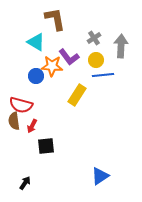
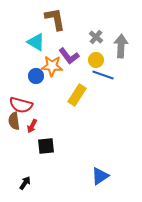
gray cross: moved 2 px right, 1 px up; rotated 16 degrees counterclockwise
purple L-shape: moved 1 px up
blue line: rotated 25 degrees clockwise
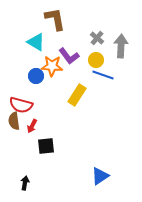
gray cross: moved 1 px right, 1 px down
black arrow: rotated 24 degrees counterclockwise
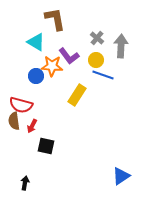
black square: rotated 18 degrees clockwise
blue triangle: moved 21 px right
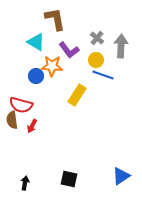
purple L-shape: moved 6 px up
brown semicircle: moved 2 px left, 1 px up
black square: moved 23 px right, 33 px down
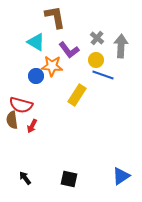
brown L-shape: moved 2 px up
black arrow: moved 5 px up; rotated 48 degrees counterclockwise
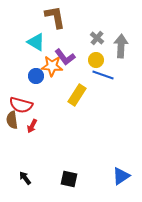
purple L-shape: moved 4 px left, 7 px down
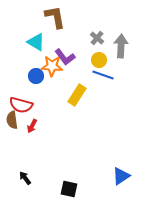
yellow circle: moved 3 px right
black square: moved 10 px down
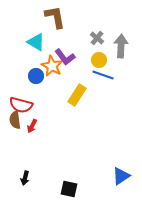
orange star: rotated 25 degrees clockwise
brown semicircle: moved 3 px right
black arrow: rotated 128 degrees counterclockwise
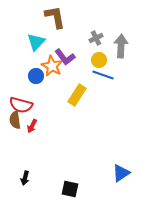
gray cross: moved 1 px left; rotated 24 degrees clockwise
cyan triangle: rotated 42 degrees clockwise
blue triangle: moved 3 px up
black square: moved 1 px right
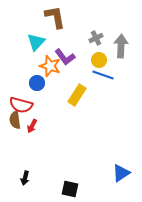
orange star: moved 2 px left; rotated 10 degrees counterclockwise
blue circle: moved 1 px right, 7 px down
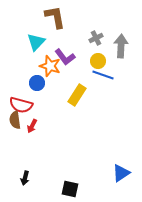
yellow circle: moved 1 px left, 1 px down
